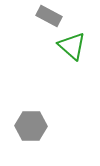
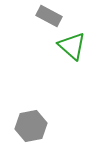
gray hexagon: rotated 12 degrees counterclockwise
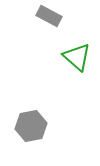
green triangle: moved 5 px right, 11 px down
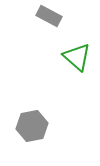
gray hexagon: moved 1 px right
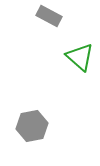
green triangle: moved 3 px right
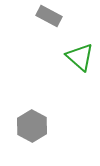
gray hexagon: rotated 20 degrees counterclockwise
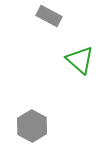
green triangle: moved 3 px down
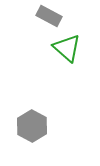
green triangle: moved 13 px left, 12 px up
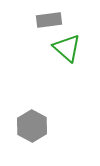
gray rectangle: moved 4 px down; rotated 35 degrees counterclockwise
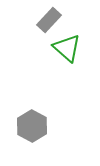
gray rectangle: rotated 40 degrees counterclockwise
